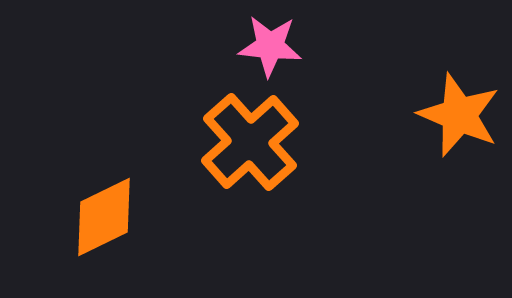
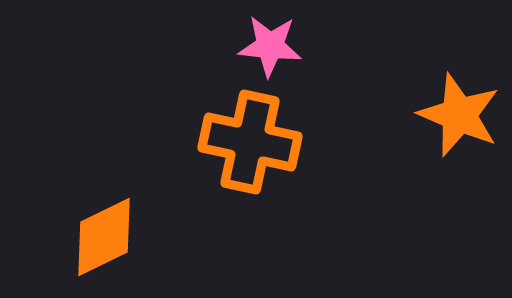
orange cross: rotated 36 degrees counterclockwise
orange diamond: moved 20 px down
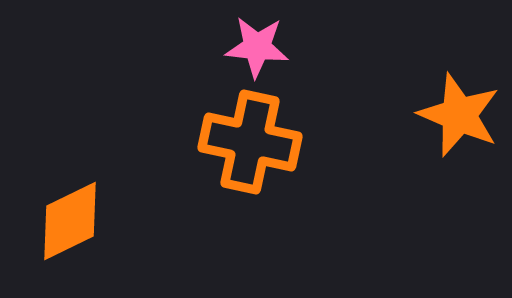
pink star: moved 13 px left, 1 px down
orange diamond: moved 34 px left, 16 px up
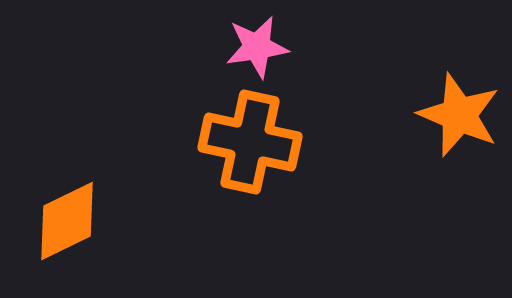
pink star: rotated 14 degrees counterclockwise
orange diamond: moved 3 px left
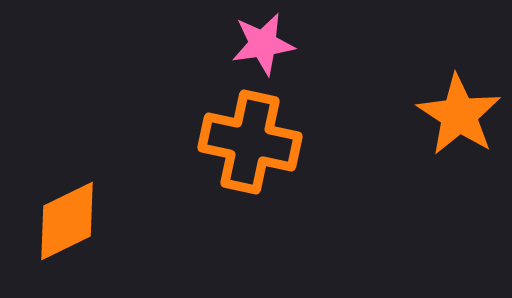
pink star: moved 6 px right, 3 px up
orange star: rotated 10 degrees clockwise
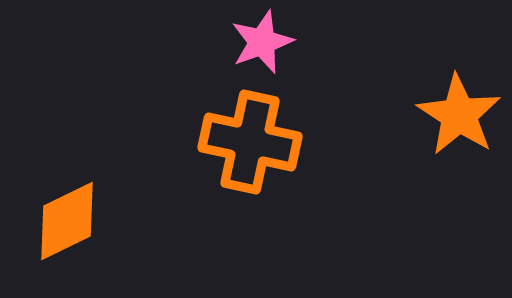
pink star: moved 1 px left, 2 px up; rotated 12 degrees counterclockwise
